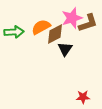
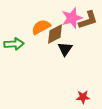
brown L-shape: moved 3 px up
green arrow: moved 12 px down
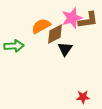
brown L-shape: rotated 10 degrees clockwise
orange semicircle: moved 1 px up
green arrow: moved 2 px down
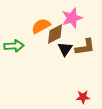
brown L-shape: moved 3 px left, 27 px down
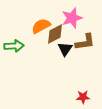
brown L-shape: moved 5 px up
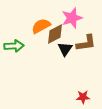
brown L-shape: moved 1 px right, 1 px down
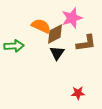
orange semicircle: rotated 54 degrees clockwise
black triangle: moved 8 px left, 4 px down
red star: moved 5 px left, 4 px up
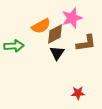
orange semicircle: rotated 126 degrees clockwise
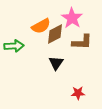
pink star: rotated 20 degrees counterclockwise
brown L-shape: moved 4 px left, 1 px up; rotated 10 degrees clockwise
black triangle: moved 1 px left, 10 px down
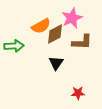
pink star: rotated 15 degrees clockwise
